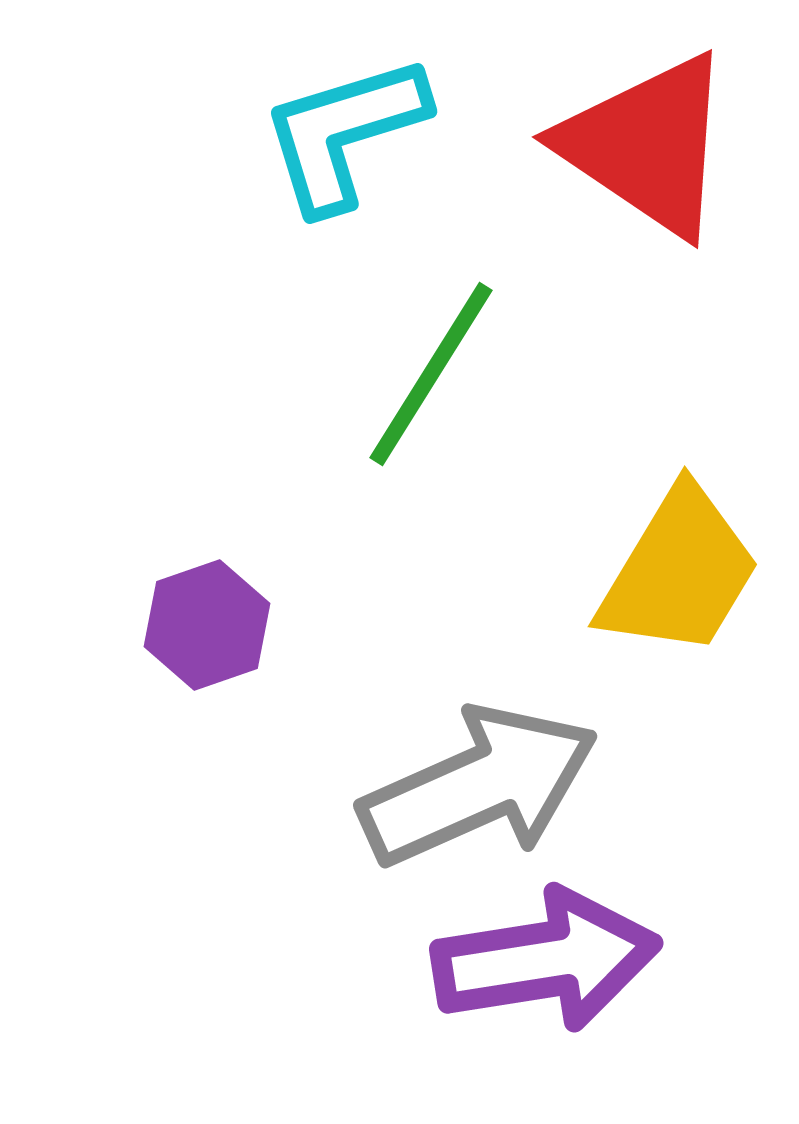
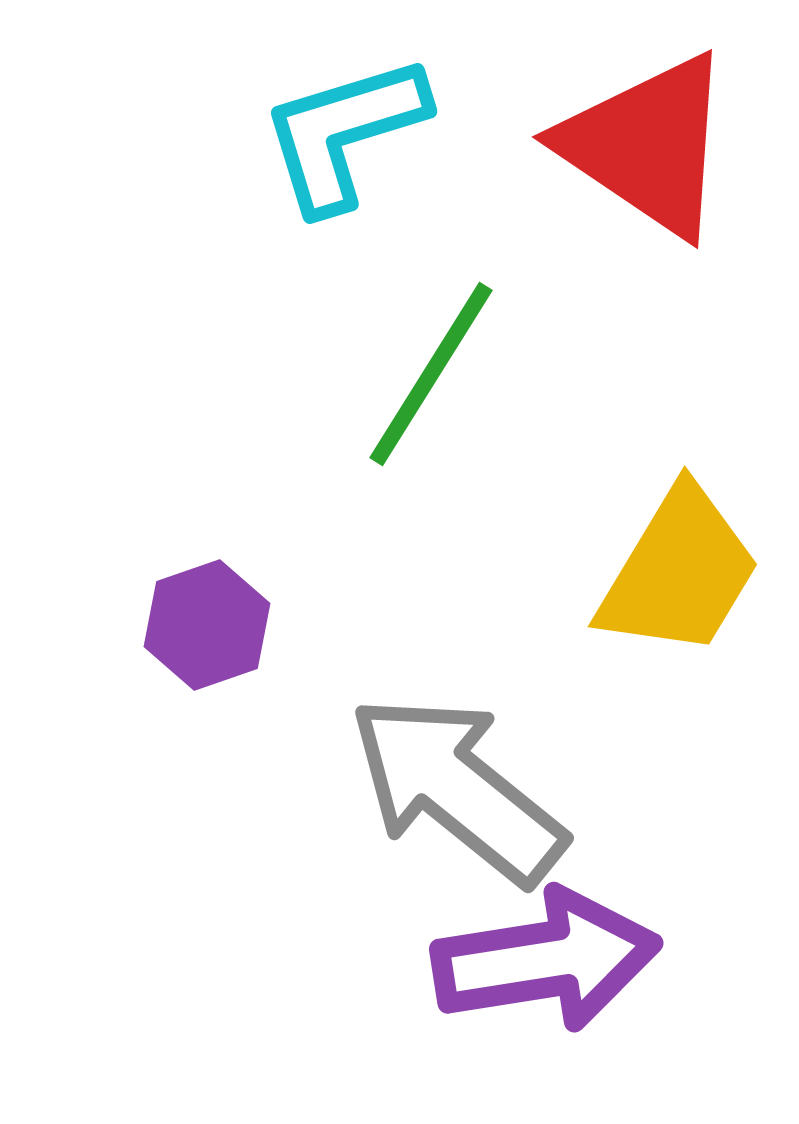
gray arrow: moved 22 px left, 3 px down; rotated 117 degrees counterclockwise
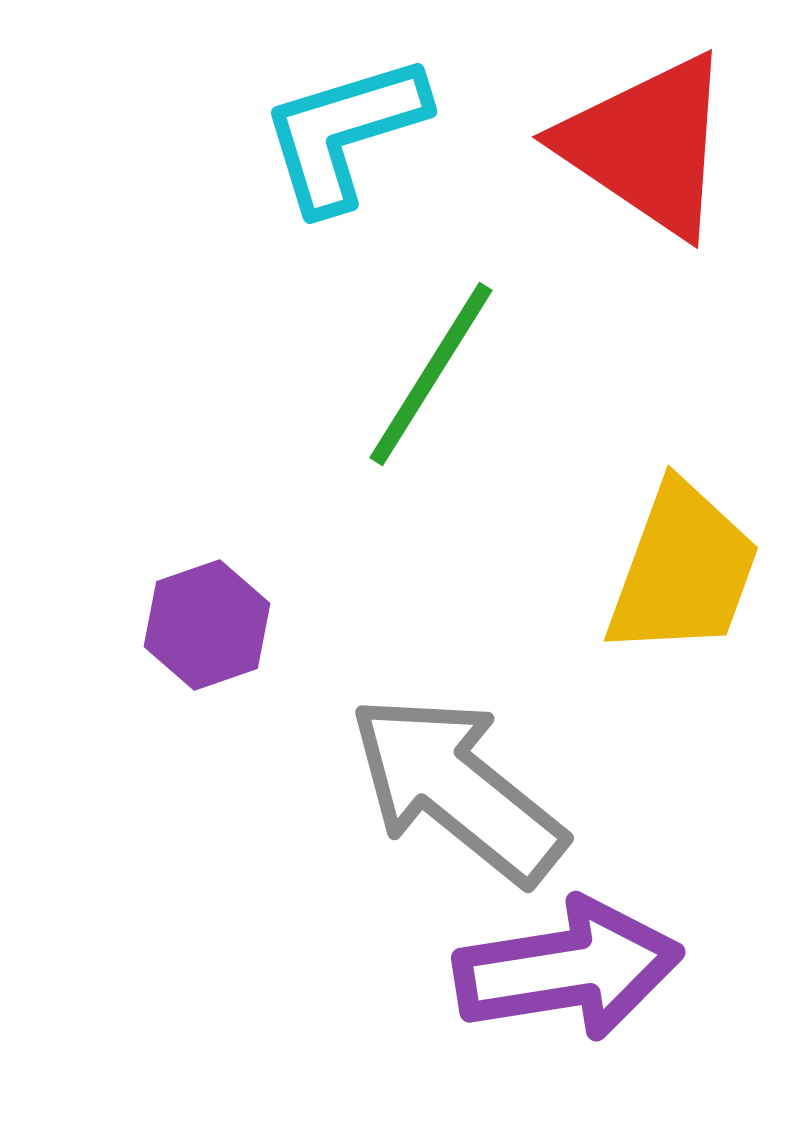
yellow trapezoid: moved 4 px right, 2 px up; rotated 11 degrees counterclockwise
purple arrow: moved 22 px right, 9 px down
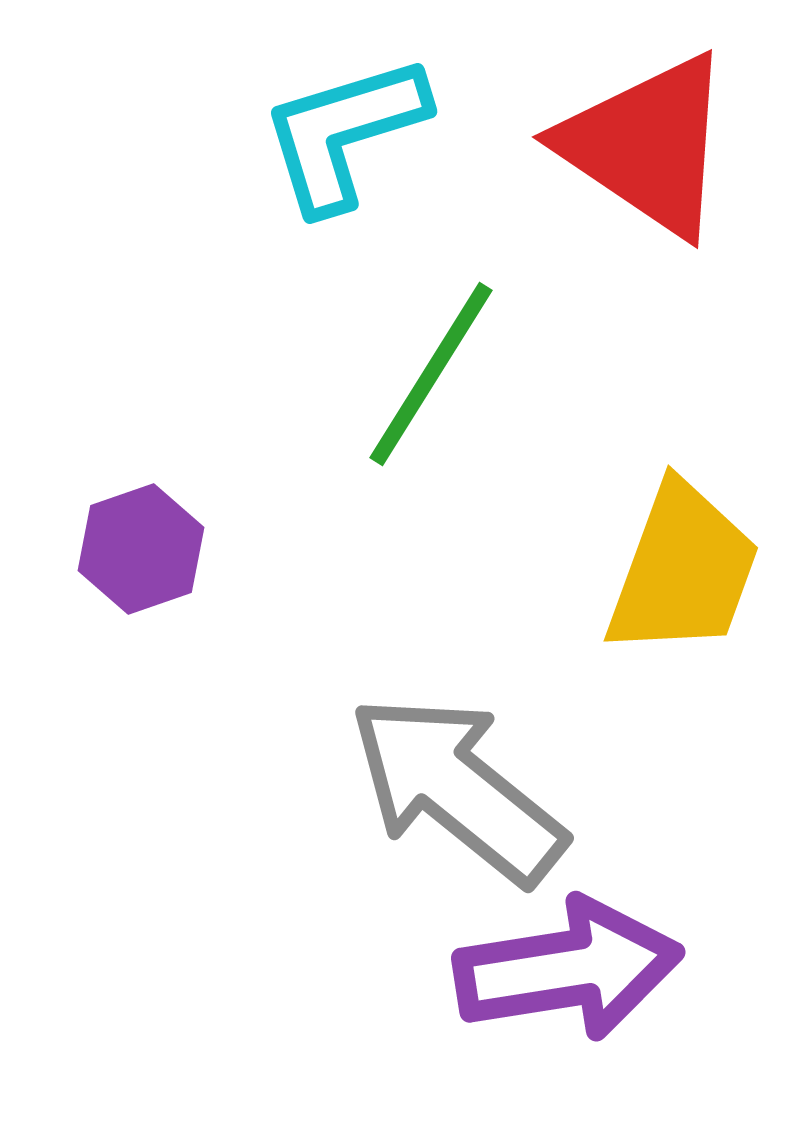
purple hexagon: moved 66 px left, 76 px up
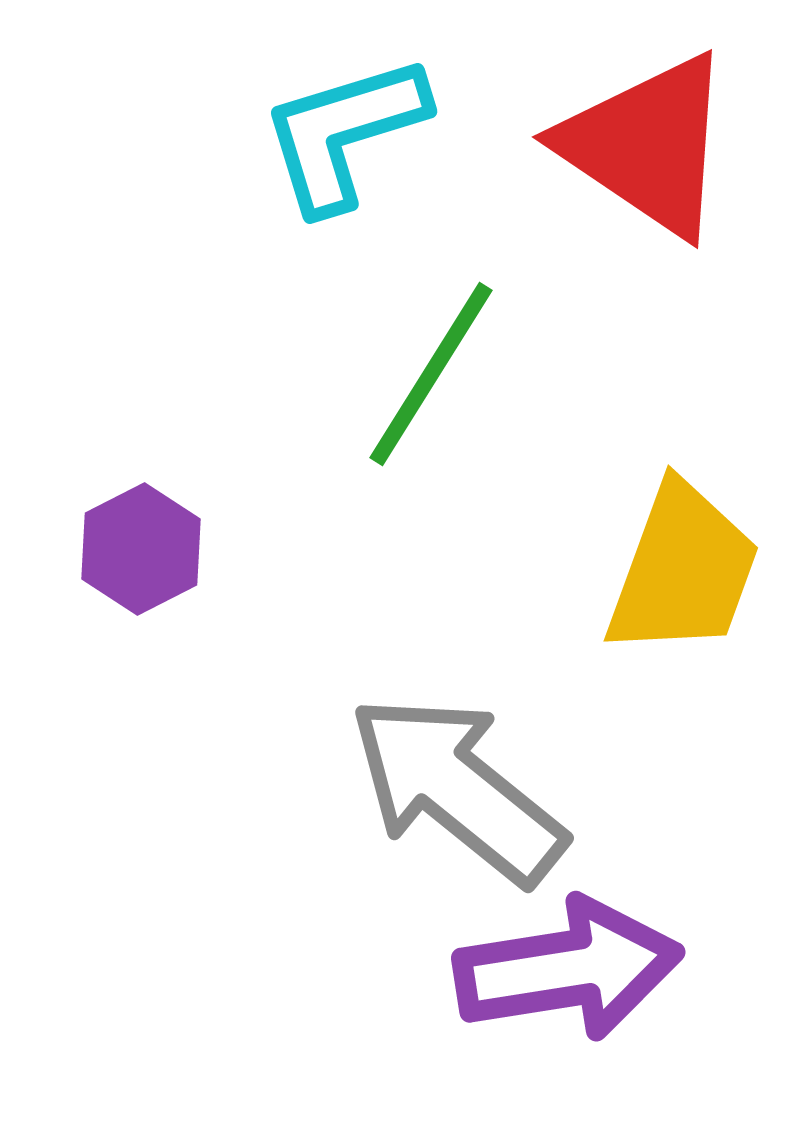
purple hexagon: rotated 8 degrees counterclockwise
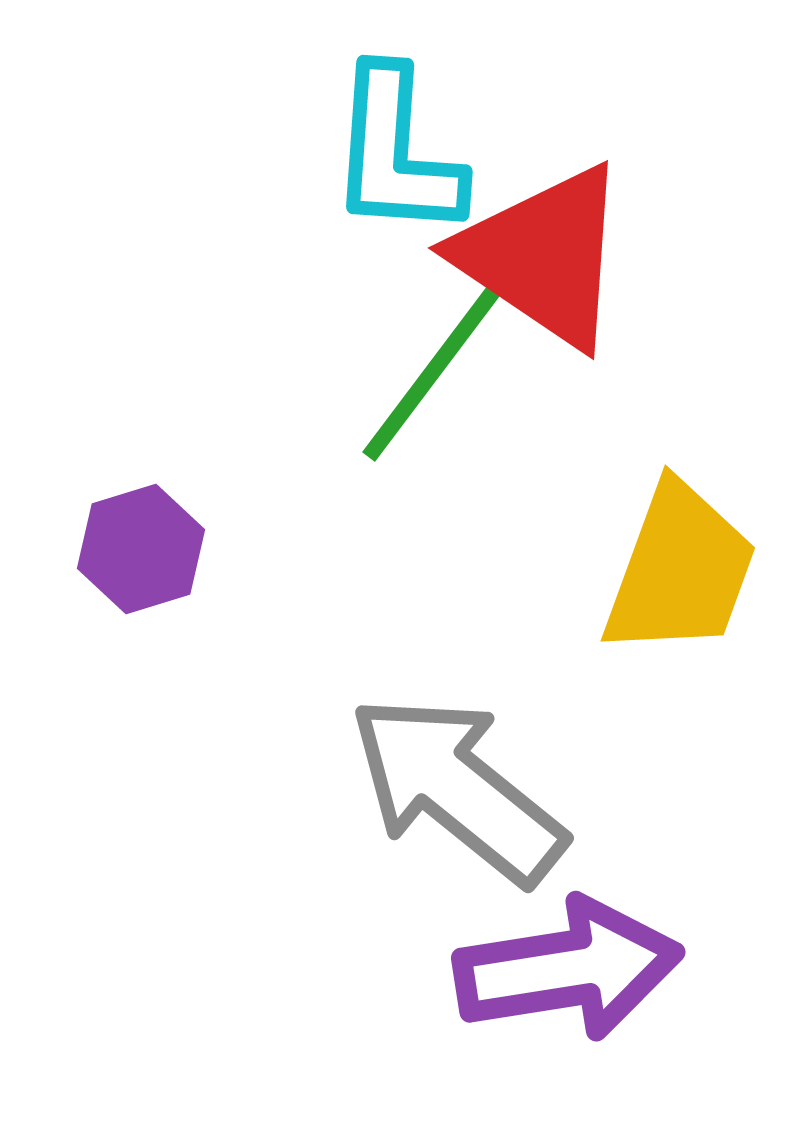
cyan L-shape: moved 52 px right, 20 px down; rotated 69 degrees counterclockwise
red triangle: moved 104 px left, 111 px down
green line: rotated 5 degrees clockwise
purple hexagon: rotated 10 degrees clockwise
yellow trapezoid: moved 3 px left
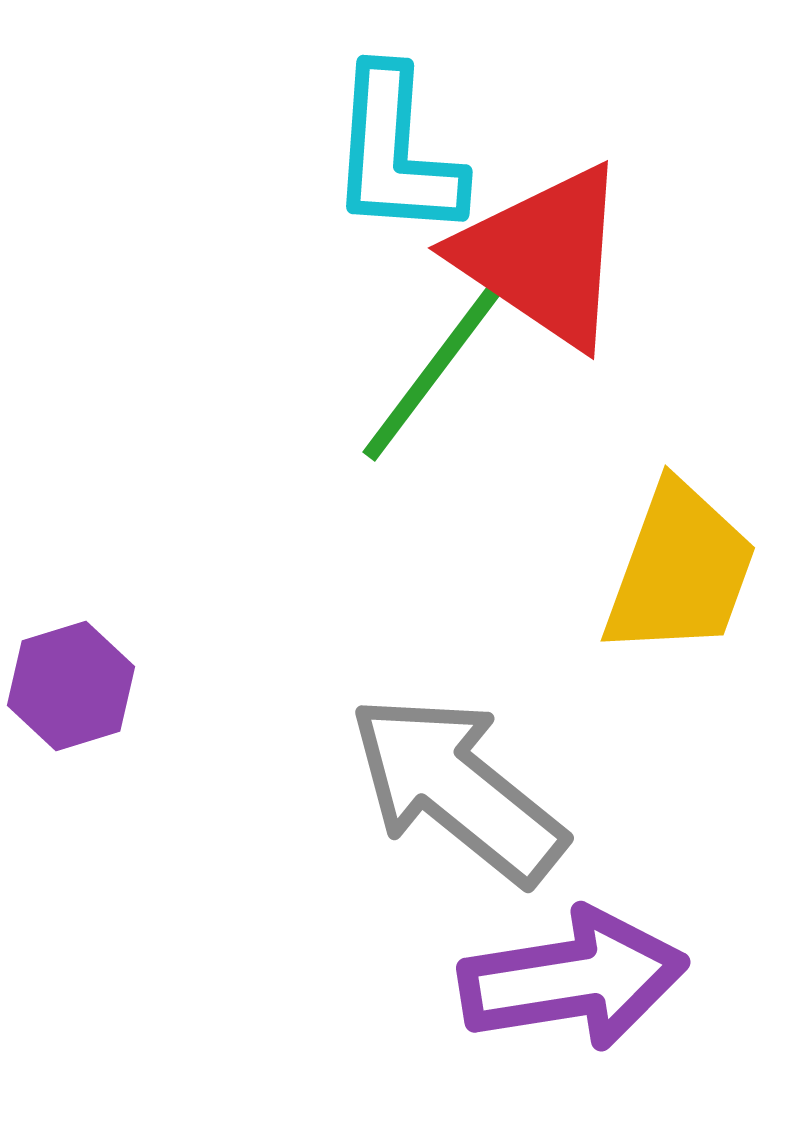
purple hexagon: moved 70 px left, 137 px down
purple arrow: moved 5 px right, 10 px down
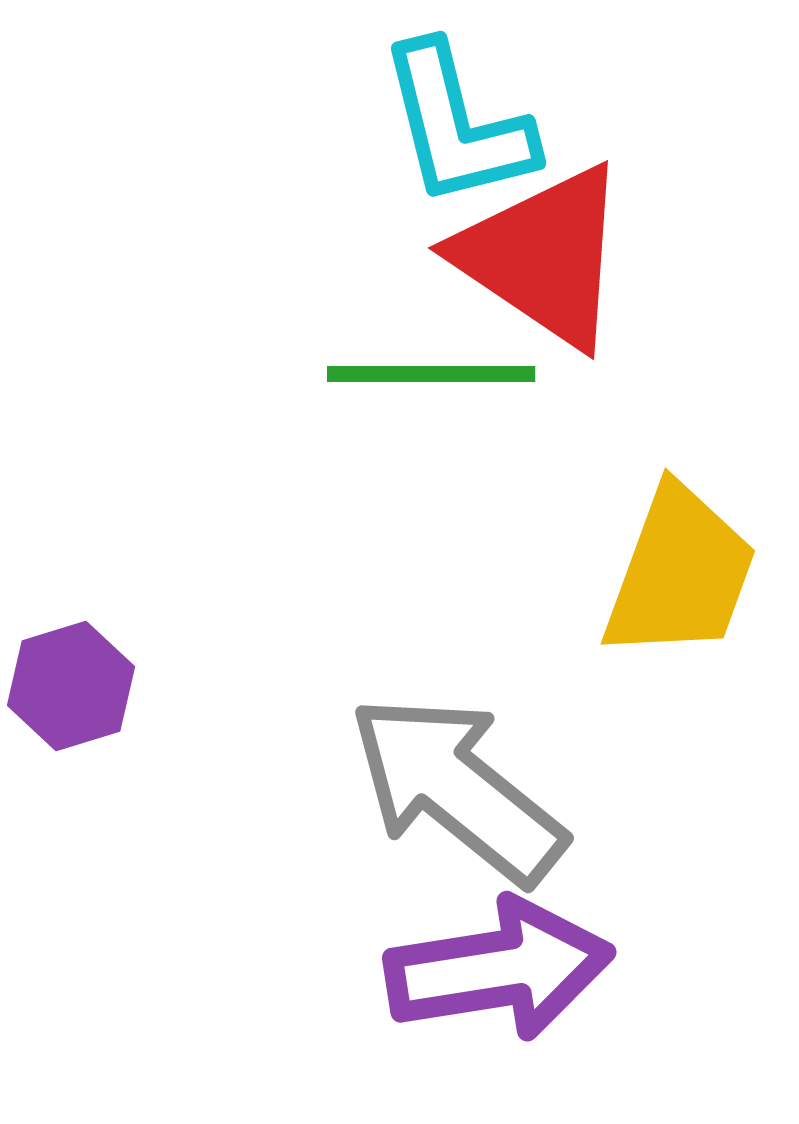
cyan L-shape: moved 61 px right, 28 px up; rotated 18 degrees counterclockwise
green line: rotated 53 degrees clockwise
yellow trapezoid: moved 3 px down
purple arrow: moved 74 px left, 10 px up
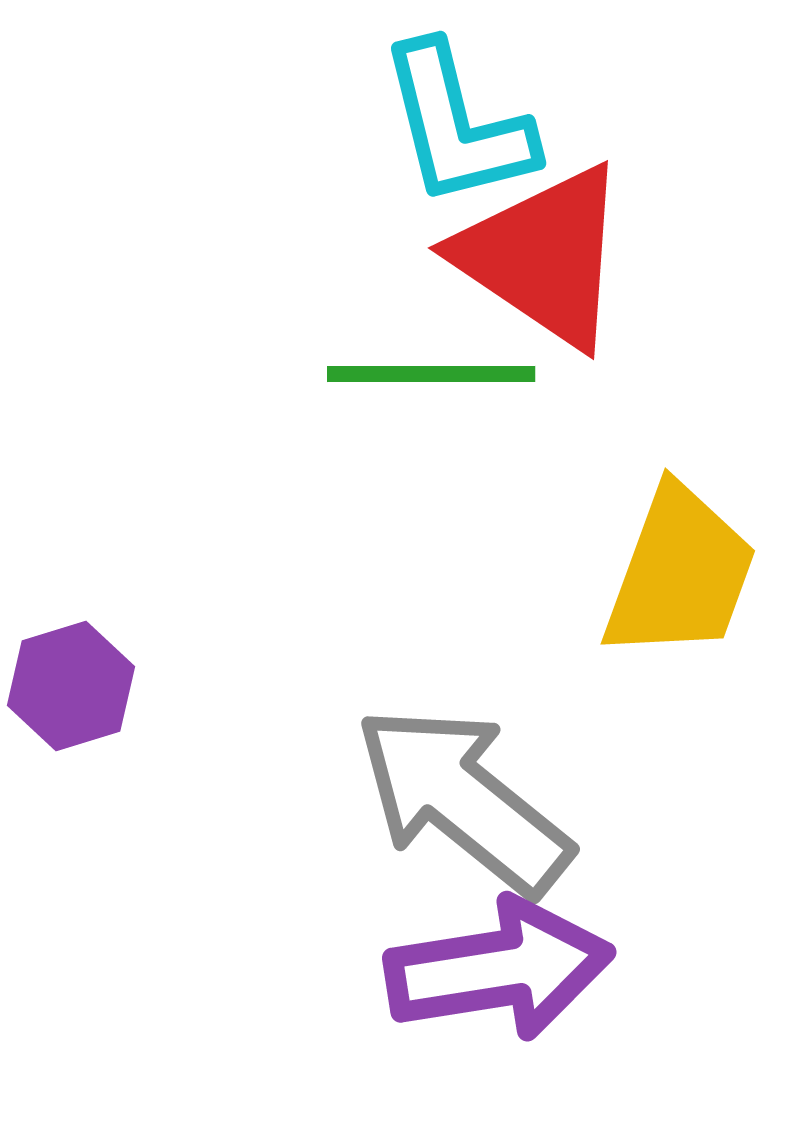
gray arrow: moved 6 px right, 11 px down
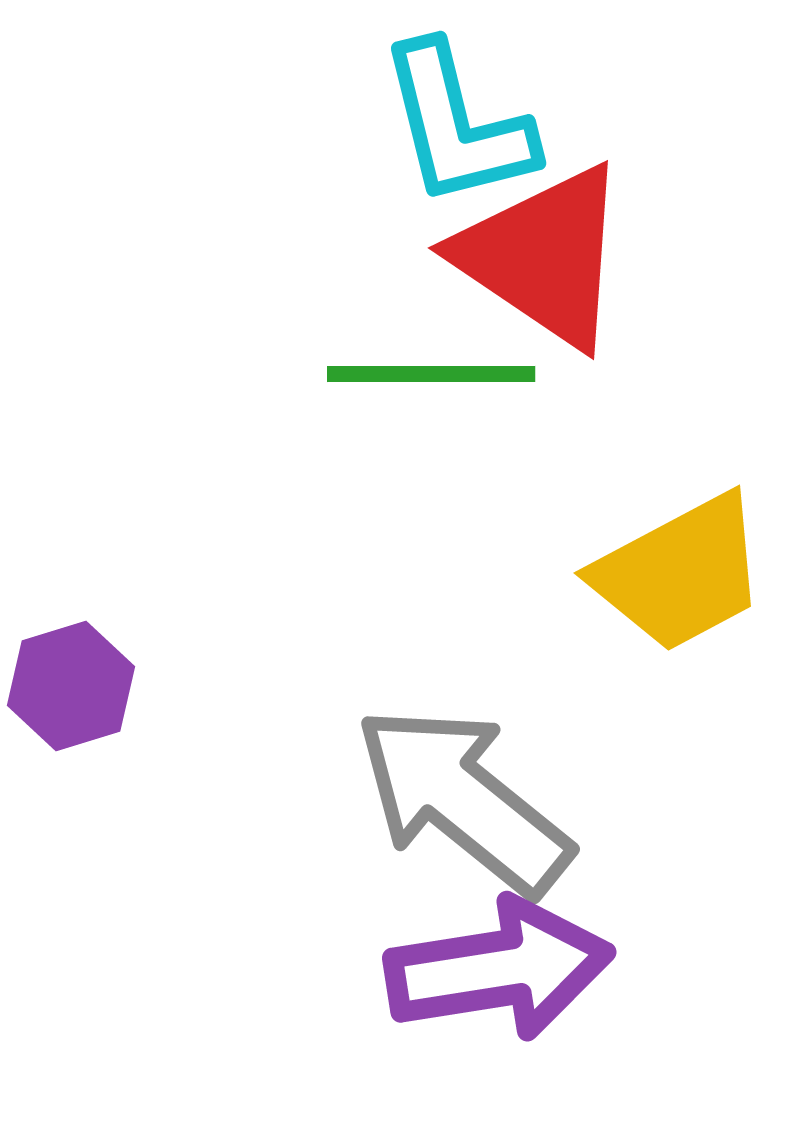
yellow trapezoid: rotated 42 degrees clockwise
